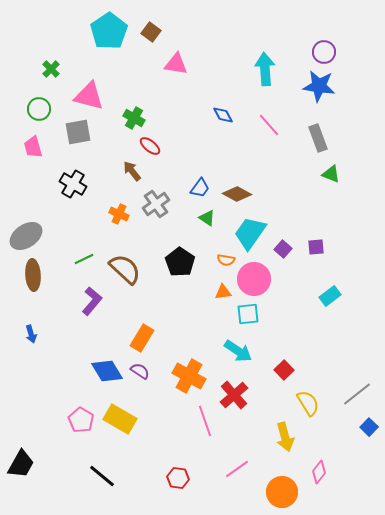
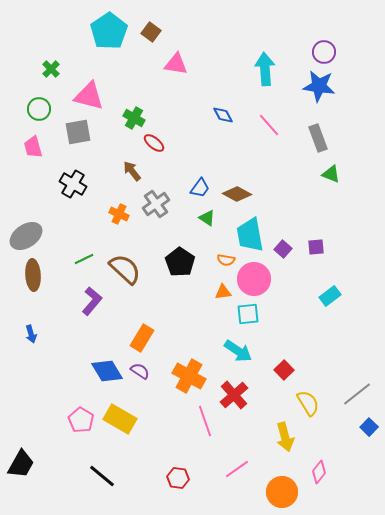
red ellipse at (150, 146): moved 4 px right, 3 px up
cyan trapezoid at (250, 233): moved 2 px down; rotated 45 degrees counterclockwise
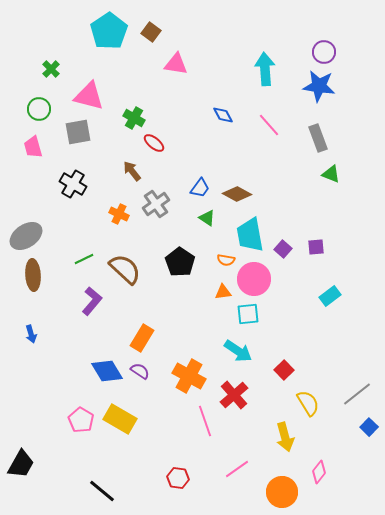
black line at (102, 476): moved 15 px down
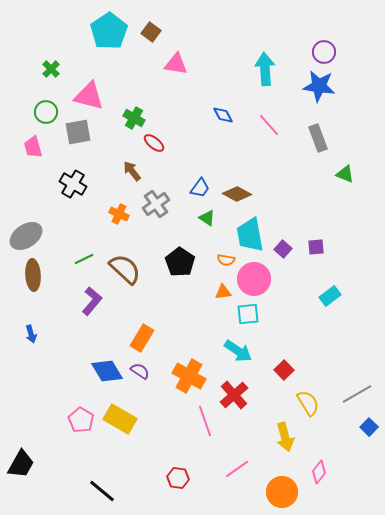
green circle at (39, 109): moved 7 px right, 3 px down
green triangle at (331, 174): moved 14 px right
gray line at (357, 394): rotated 8 degrees clockwise
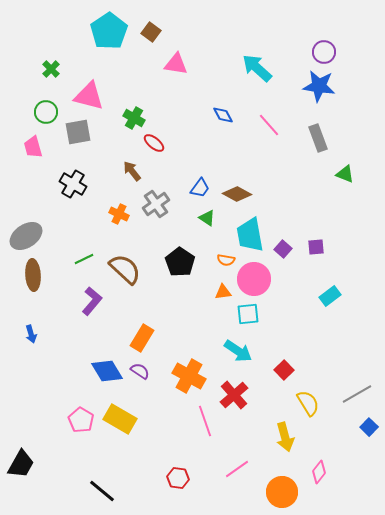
cyan arrow at (265, 69): moved 8 px left, 1 px up; rotated 44 degrees counterclockwise
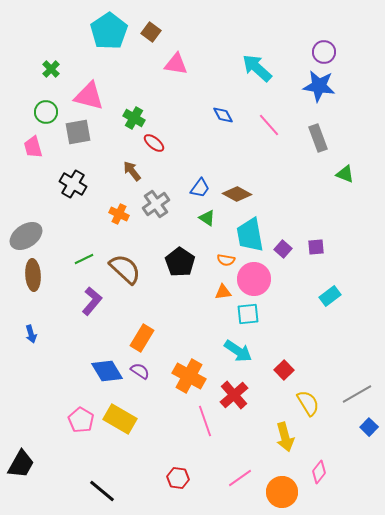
pink line at (237, 469): moved 3 px right, 9 px down
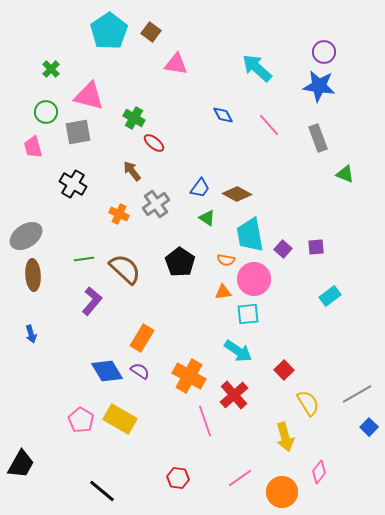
green line at (84, 259): rotated 18 degrees clockwise
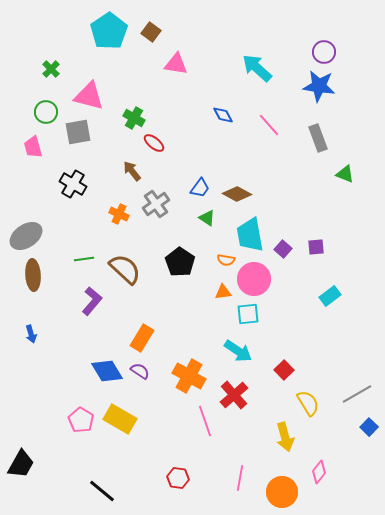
pink line at (240, 478): rotated 45 degrees counterclockwise
